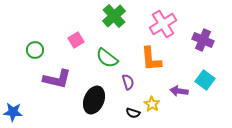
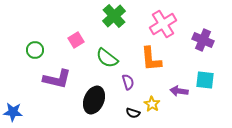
cyan square: rotated 30 degrees counterclockwise
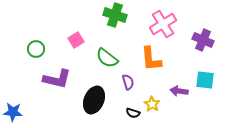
green cross: moved 1 px right, 1 px up; rotated 30 degrees counterclockwise
green circle: moved 1 px right, 1 px up
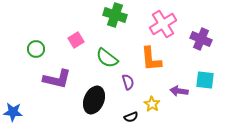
purple cross: moved 2 px left, 1 px up
black semicircle: moved 2 px left, 4 px down; rotated 40 degrees counterclockwise
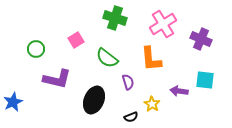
green cross: moved 3 px down
blue star: moved 10 px up; rotated 30 degrees counterclockwise
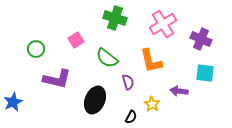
orange L-shape: moved 2 px down; rotated 8 degrees counterclockwise
cyan square: moved 7 px up
black ellipse: moved 1 px right
black semicircle: rotated 40 degrees counterclockwise
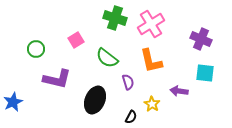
pink cross: moved 12 px left
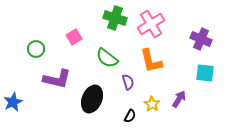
pink square: moved 2 px left, 3 px up
purple arrow: moved 8 px down; rotated 114 degrees clockwise
black ellipse: moved 3 px left, 1 px up
black semicircle: moved 1 px left, 1 px up
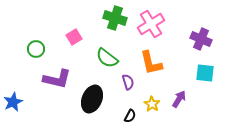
orange L-shape: moved 2 px down
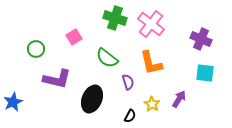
pink cross: rotated 20 degrees counterclockwise
